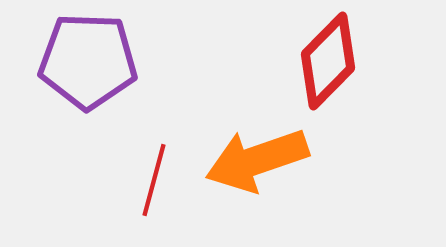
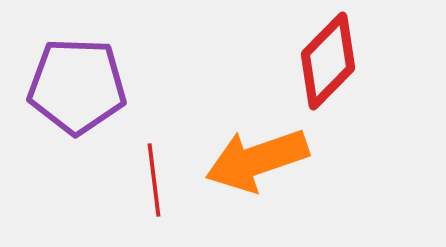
purple pentagon: moved 11 px left, 25 px down
red line: rotated 22 degrees counterclockwise
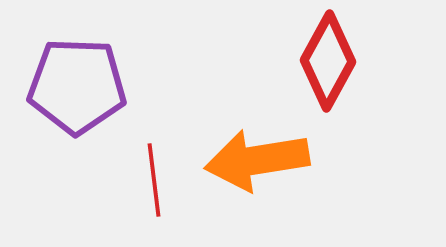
red diamond: rotated 16 degrees counterclockwise
orange arrow: rotated 10 degrees clockwise
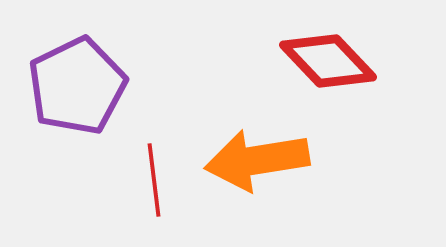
red diamond: rotated 72 degrees counterclockwise
purple pentagon: rotated 28 degrees counterclockwise
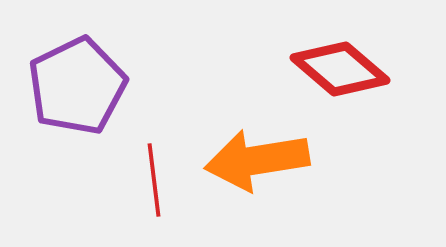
red diamond: moved 12 px right, 8 px down; rotated 6 degrees counterclockwise
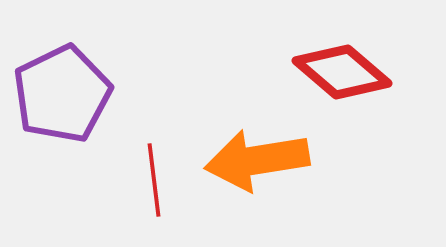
red diamond: moved 2 px right, 3 px down
purple pentagon: moved 15 px left, 8 px down
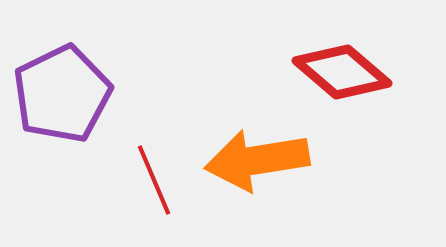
red line: rotated 16 degrees counterclockwise
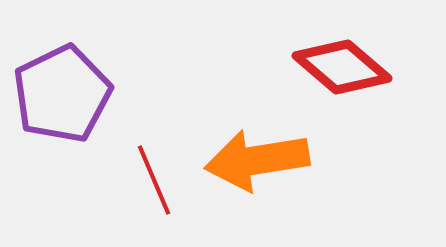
red diamond: moved 5 px up
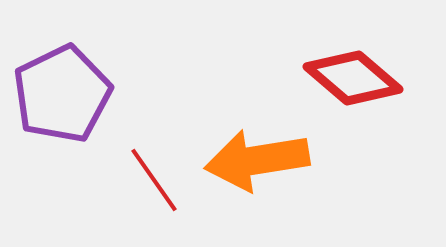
red diamond: moved 11 px right, 11 px down
red line: rotated 12 degrees counterclockwise
